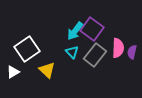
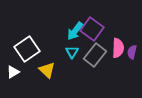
cyan triangle: rotated 16 degrees clockwise
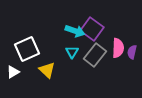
cyan arrow: rotated 108 degrees counterclockwise
white square: rotated 10 degrees clockwise
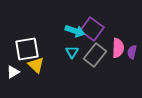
white square: rotated 15 degrees clockwise
yellow triangle: moved 11 px left, 5 px up
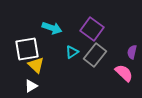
cyan arrow: moved 23 px left, 3 px up
pink semicircle: moved 6 px right, 25 px down; rotated 48 degrees counterclockwise
cyan triangle: rotated 24 degrees clockwise
white triangle: moved 18 px right, 14 px down
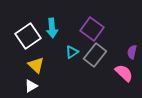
cyan arrow: rotated 66 degrees clockwise
white square: moved 1 px right, 13 px up; rotated 25 degrees counterclockwise
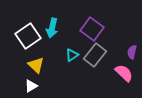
cyan arrow: rotated 18 degrees clockwise
cyan triangle: moved 3 px down
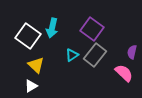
white square: rotated 20 degrees counterclockwise
